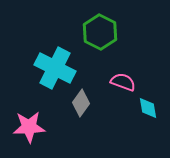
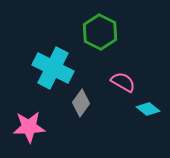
cyan cross: moved 2 px left
pink semicircle: rotated 10 degrees clockwise
cyan diamond: moved 1 px down; rotated 40 degrees counterclockwise
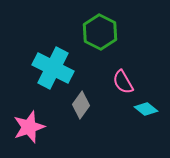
pink semicircle: rotated 150 degrees counterclockwise
gray diamond: moved 2 px down
cyan diamond: moved 2 px left
pink star: rotated 16 degrees counterclockwise
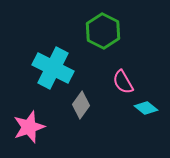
green hexagon: moved 3 px right, 1 px up
cyan diamond: moved 1 px up
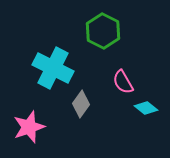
gray diamond: moved 1 px up
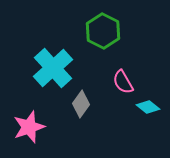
cyan cross: rotated 21 degrees clockwise
cyan diamond: moved 2 px right, 1 px up
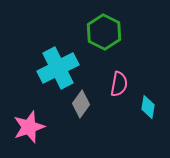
green hexagon: moved 1 px right, 1 px down
cyan cross: moved 5 px right; rotated 15 degrees clockwise
pink semicircle: moved 4 px left, 2 px down; rotated 140 degrees counterclockwise
cyan diamond: rotated 60 degrees clockwise
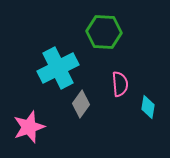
green hexagon: rotated 24 degrees counterclockwise
pink semicircle: moved 1 px right; rotated 15 degrees counterclockwise
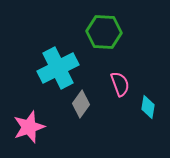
pink semicircle: rotated 15 degrees counterclockwise
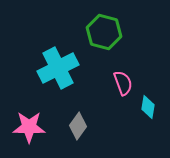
green hexagon: rotated 12 degrees clockwise
pink semicircle: moved 3 px right, 1 px up
gray diamond: moved 3 px left, 22 px down
pink star: rotated 20 degrees clockwise
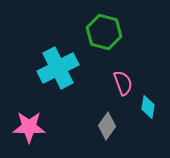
gray diamond: moved 29 px right
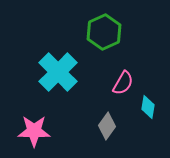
green hexagon: rotated 20 degrees clockwise
cyan cross: moved 4 px down; rotated 18 degrees counterclockwise
pink semicircle: rotated 50 degrees clockwise
pink star: moved 5 px right, 4 px down
